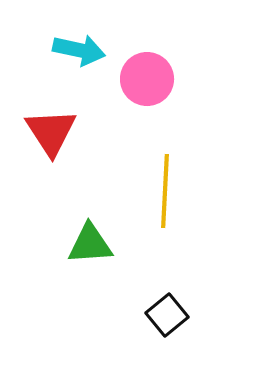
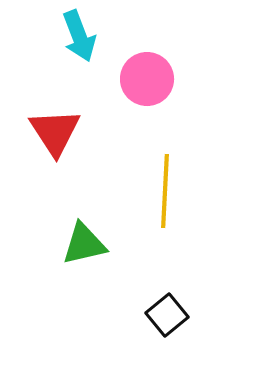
cyan arrow: moved 14 px up; rotated 57 degrees clockwise
red triangle: moved 4 px right
green triangle: moved 6 px left; rotated 9 degrees counterclockwise
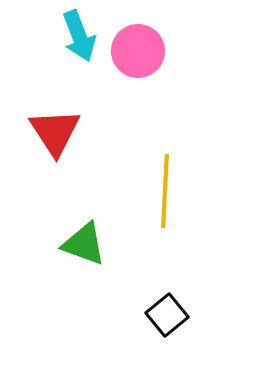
pink circle: moved 9 px left, 28 px up
green triangle: rotated 33 degrees clockwise
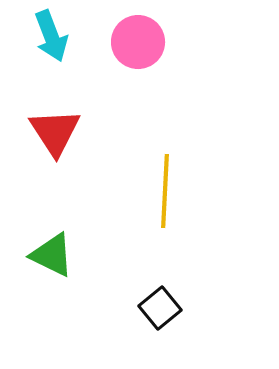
cyan arrow: moved 28 px left
pink circle: moved 9 px up
green triangle: moved 32 px left, 11 px down; rotated 6 degrees clockwise
black square: moved 7 px left, 7 px up
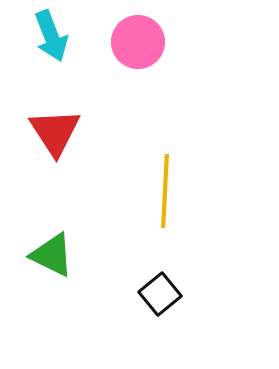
black square: moved 14 px up
